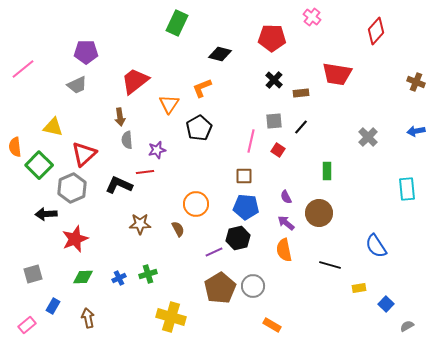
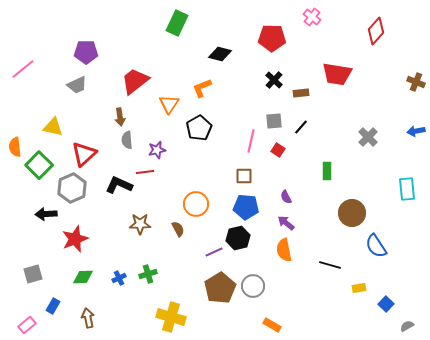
brown circle at (319, 213): moved 33 px right
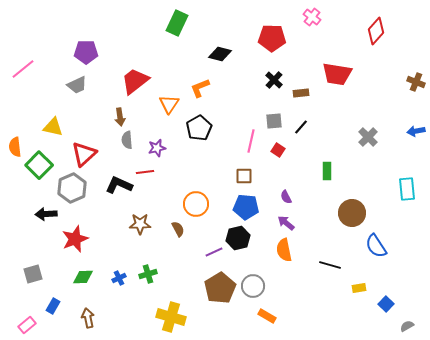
orange L-shape at (202, 88): moved 2 px left
purple star at (157, 150): moved 2 px up
orange rectangle at (272, 325): moved 5 px left, 9 px up
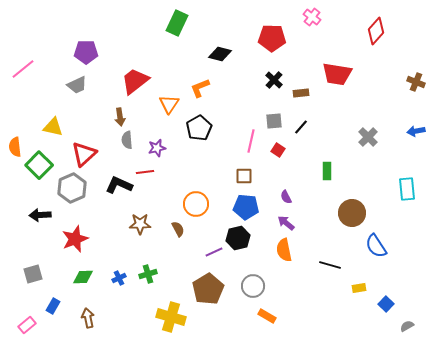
black arrow at (46, 214): moved 6 px left, 1 px down
brown pentagon at (220, 288): moved 12 px left, 1 px down
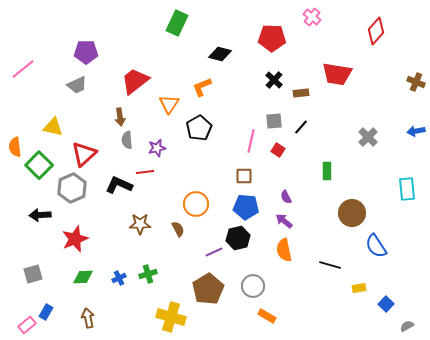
orange L-shape at (200, 88): moved 2 px right, 1 px up
purple arrow at (286, 223): moved 2 px left, 2 px up
blue rectangle at (53, 306): moved 7 px left, 6 px down
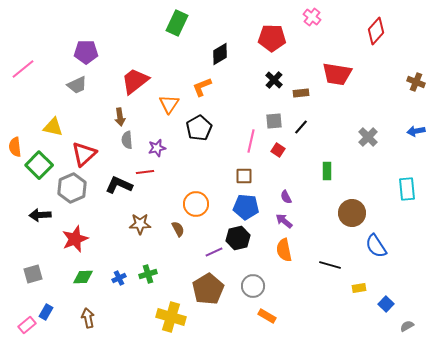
black diamond at (220, 54): rotated 45 degrees counterclockwise
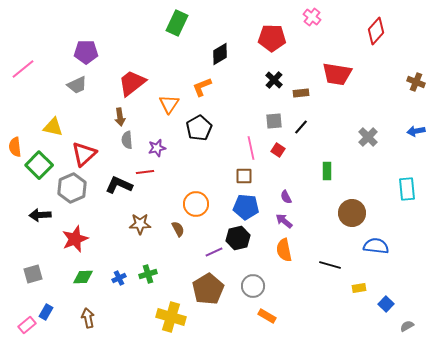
red trapezoid at (135, 81): moved 3 px left, 2 px down
pink line at (251, 141): moved 7 px down; rotated 25 degrees counterclockwise
blue semicircle at (376, 246): rotated 130 degrees clockwise
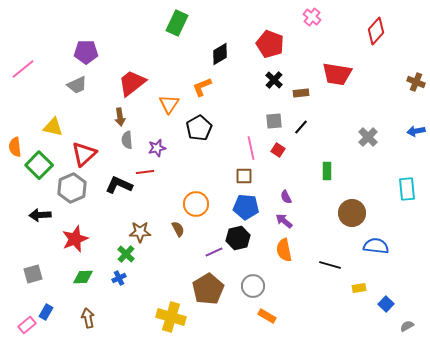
red pentagon at (272, 38): moved 2 px left, 6 px down; rotated 20 degrees clockwise
brown star at (140, 224): moved 8 px down
green cross at (148, 274): moved 22 px left, 20 px up; rotated 30 degrees counterclockwise
